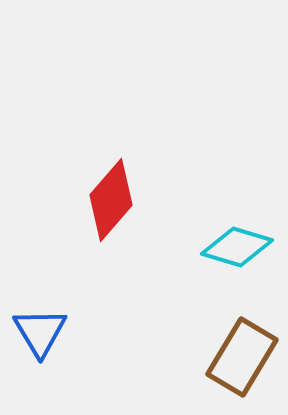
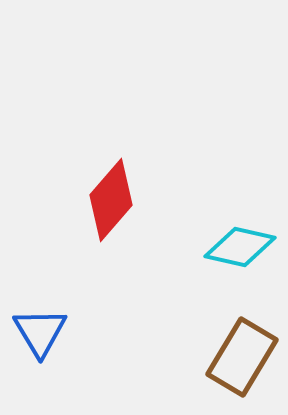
cyan diamond: moved 3 px right; rotated 4 degrees counterclockwise
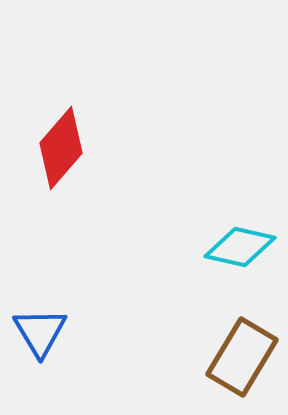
red diamond: moved 50 px left, 52 px up
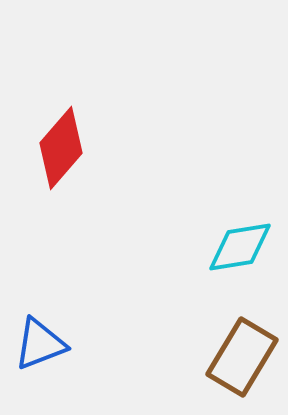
cyan diamond: rotated 22 degrees counterclockwise
blue triangle: moved 12 px down; rotated 40 degrees clockwise
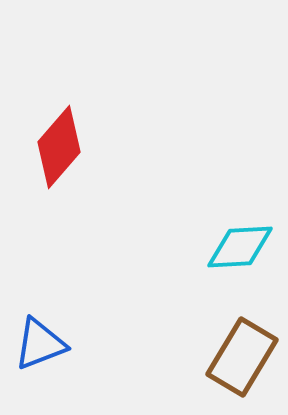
red diamond: moved 2 px left, 1 px up
cyan diamond: rotated 6 degrees clockwise
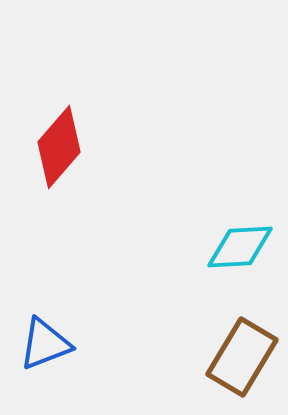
blue triangle: moved 5 px right
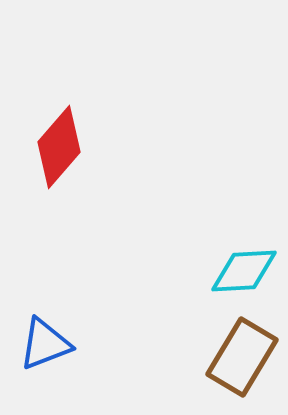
cyan diamond: moved 4 px right, 24 px down
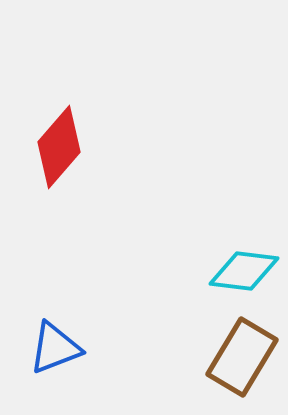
cyan diamond: rotated 10 degrees clockwise
blue triangle: moved 10 px right, 4 px down
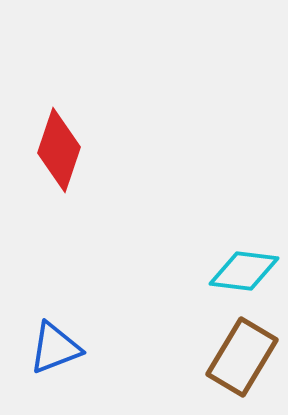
red diamond: moved 3 px down; rotated 22 degrees counterclockwise
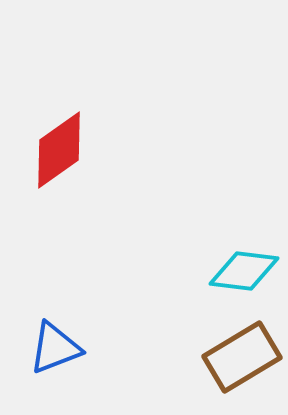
red diamond: rotated 36 degrees clockwise
brown rectangle: rotated 28 degrees clockwise
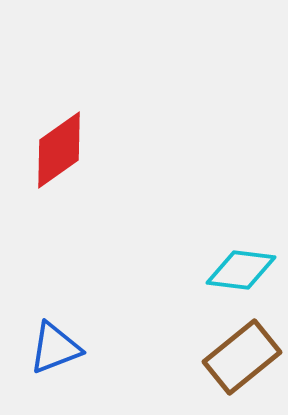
cyan diamond: moved 3 px left, 1 px up
brown rectangle: rotated 8 degrees counterclockwise
